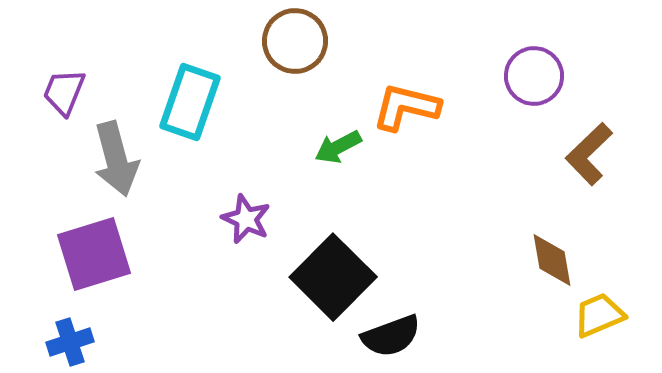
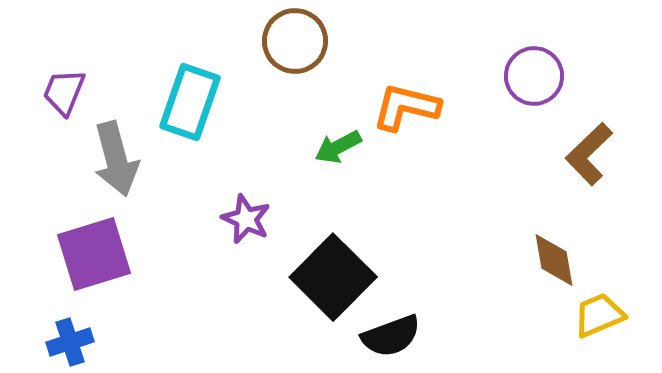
brown diamond: moved 2 px right
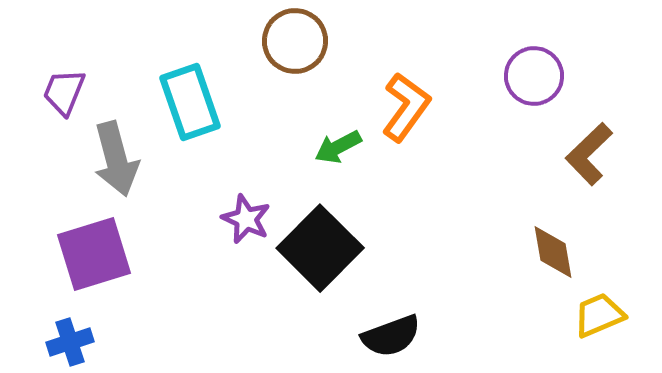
cyan rectangle: rotated 38 degrees counterclockwise
orange L-shape: rotated 112 degrees clockwise
brown diamond: moved 1 px left, 8 px up
black square: moved 13 px left, 29 px up
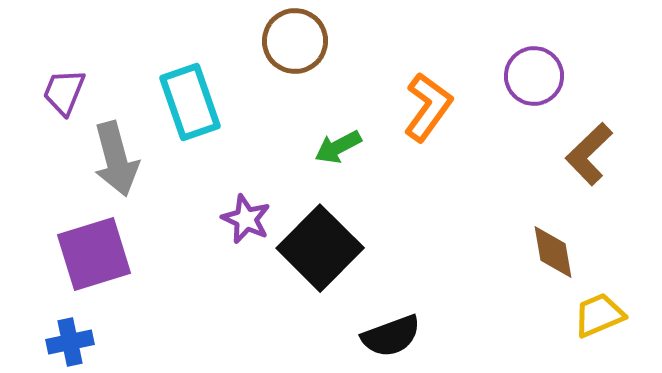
orange L-shape: moved 22 px right
blue cross: rotated 6 degrees clockwise
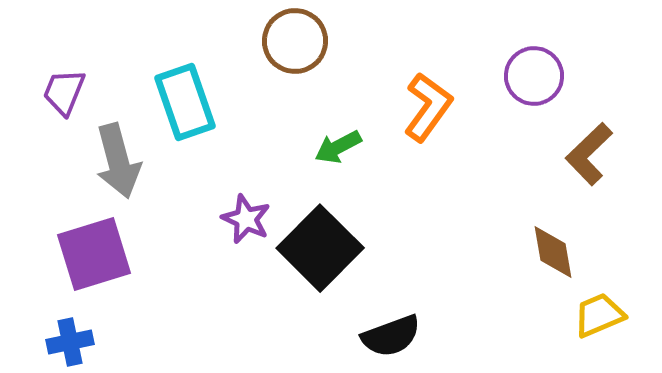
cyan rectangle: moved 5 px left
gray arrow: moved 2 px right, 2 px down
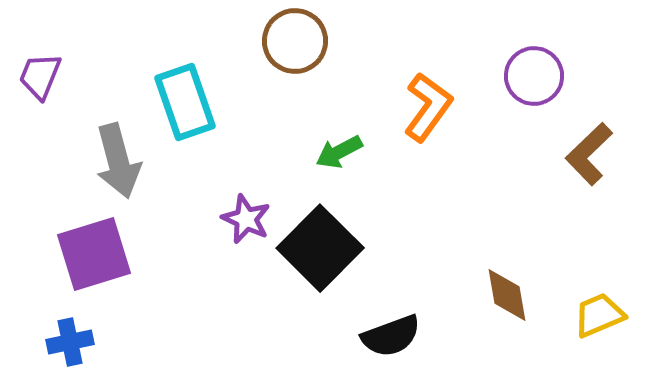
purple trapezoid: moved 24 px left, 16 px up
green arrow: moved 1 px right, 5 px down
brown diamond: moved 46 px left, 43 px down
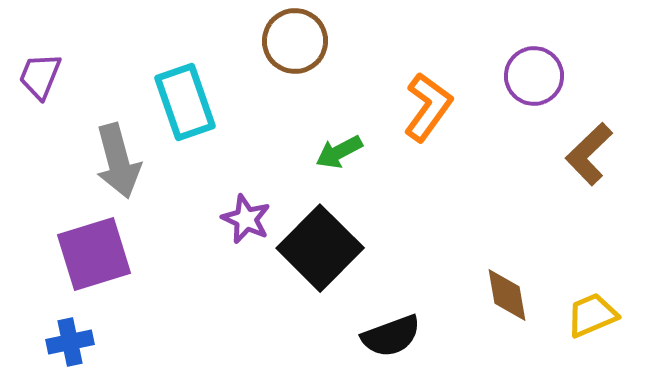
yellow trapezoid: moved 7 px left
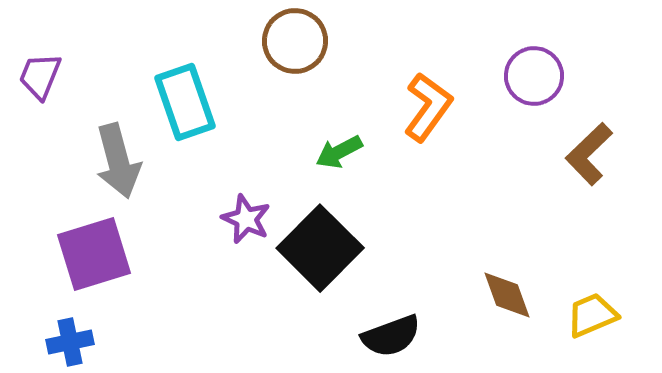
brown diamond: rotated 10 degrees counterclockwise
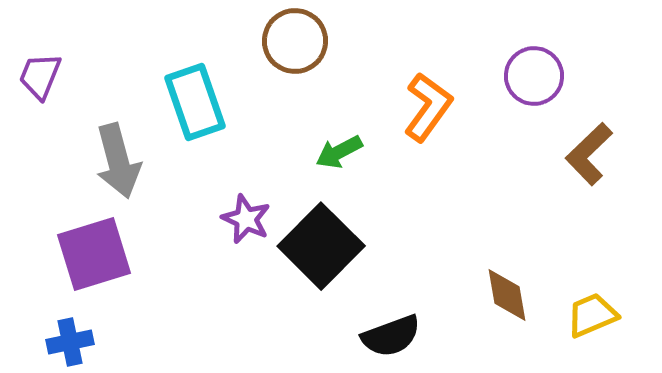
cyan rectangle: moved 10 px right
black square: moved 1 px right, 2 px up
brown diamond: rotated 10 degrees clockwise
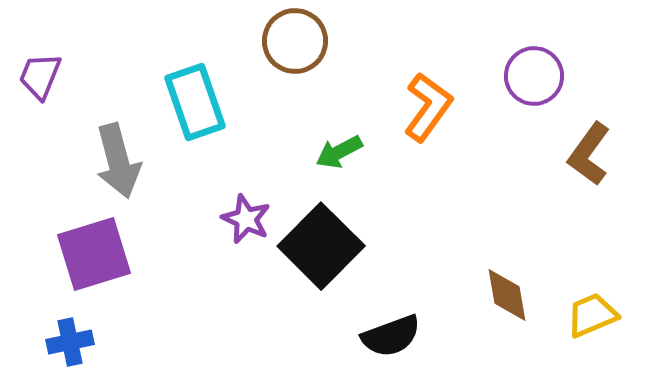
brown L-shape: rotated 10 degrees counterclockwise
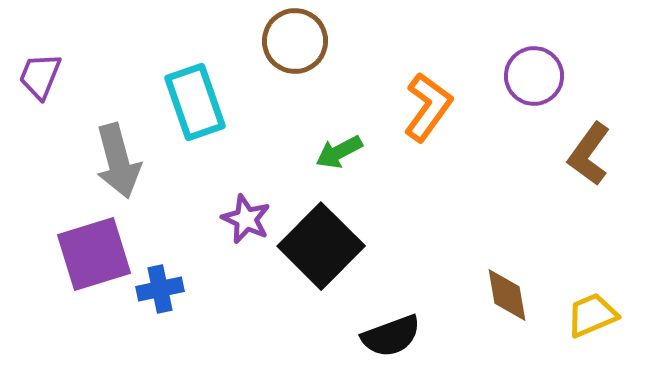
blue cross: moved 90 px right, 53 px up
